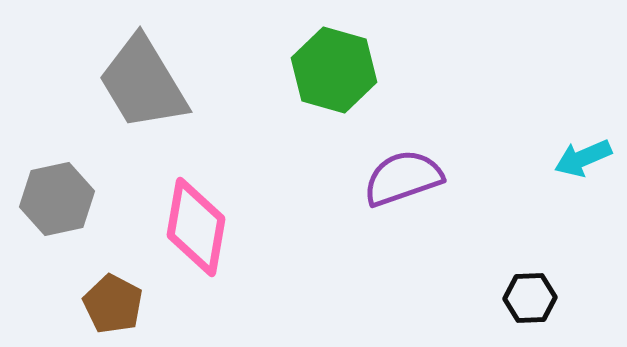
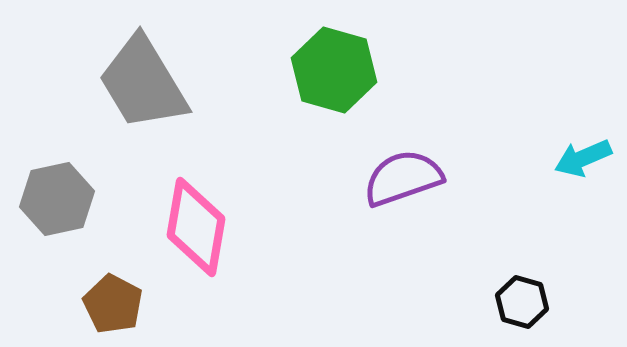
black hexagon: moved 8 px left, 4 px down; rotated 18 degrees clockwise
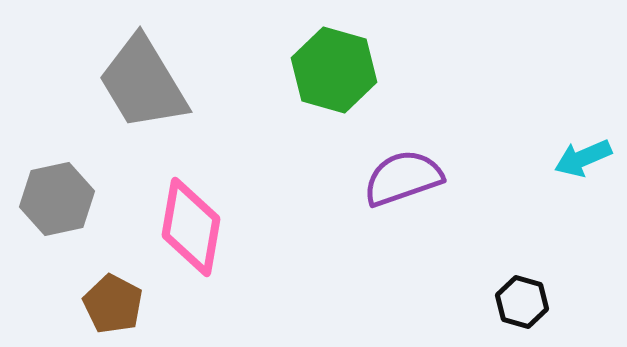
pink diamond: moved 5 px left
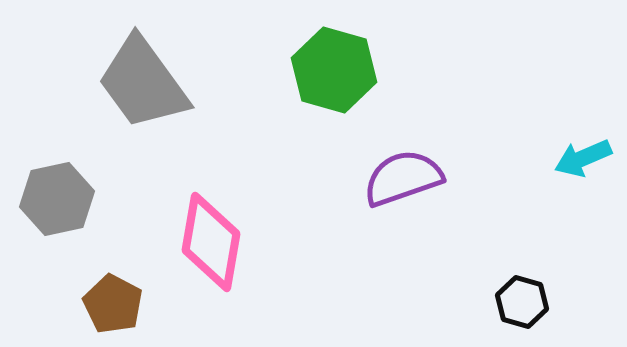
gray trapezoid: rotated 5 degrees counterclockwise
pink diamond: moved 20 px right, 15 px down
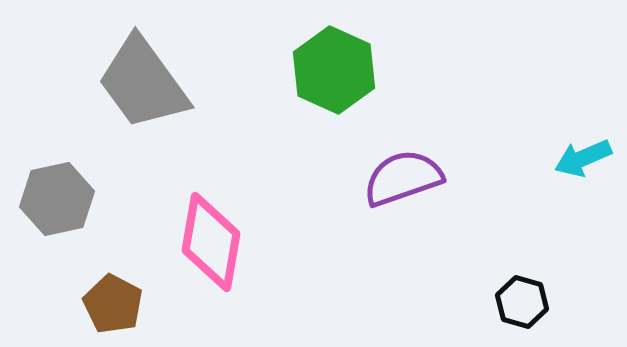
green hexagon: rotated 8 degrees clockwise
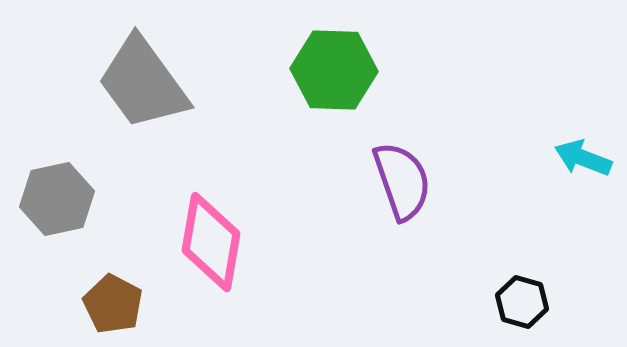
green hexagon: rotated 22 degrees counterclockwise
cyan arrow: rotated 44 degrees clockwise
purple semicircle: moved 1 px left, 3 px down; rotated 90 degrees clockwise
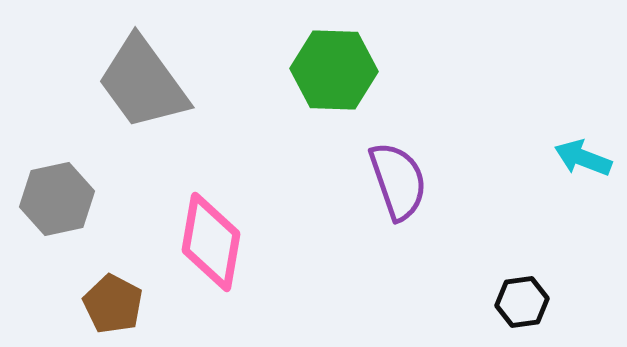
purple semicircle: moved 4 px left
black hexagon: rotated 24 degrees counterclockwise
